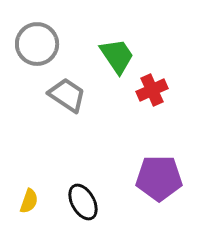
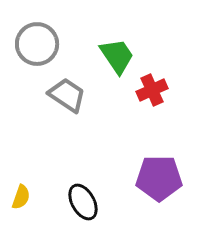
yellow semicircle: moved 8 px left, 4 px up
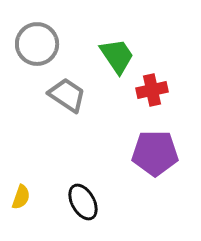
red cross: rotated 12 degrees clockwise
purple pentagon: moved 4 px left, 25 px up
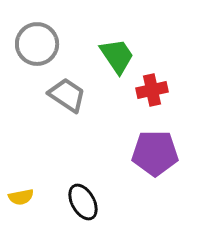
yellow semicircle: rotated 60 degrees clockwise
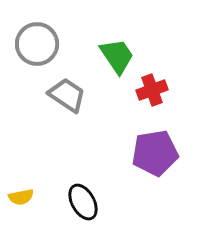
red cross: rotated 8 degrees counterclockwise
purple pentagon: rotated 9 degrees counterclockwise
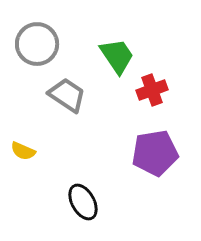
yellow semicircle: moved 2 px right, 46 px up; rotated 35 degrees clockwise
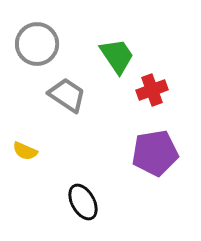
yellow semicircle: moved 2 px right
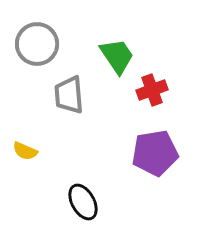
gray trapezoid: moved 2 px right; rotated 129 degrees counterclockwise
